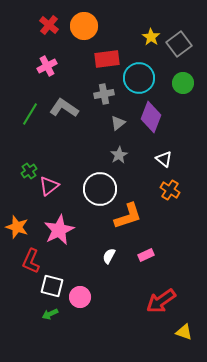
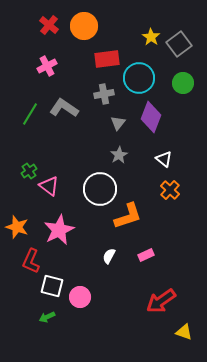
gray triangle: rotated 14 degrees counterclockwise
pink triangle: rotated 45 degrees counterclockwise
orange cross: rotated 12 degrees clockwise
green arrow: moved 3 px left, 3 px down
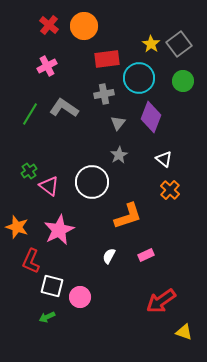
yellow star: moved 7 px down
green circle: moved 2 px up
white circle: moved 8 px left, 7 px up
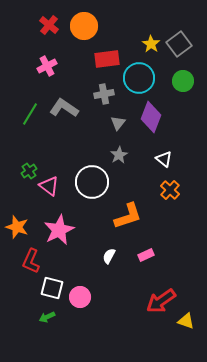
white square: moved 2 px down
yellow triangle: moved 2 px right, 11 px up
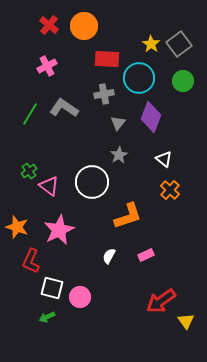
red rectangle: rotated 10 degrees clockwise
yellow triangle: rotated 36 degrees clockwise
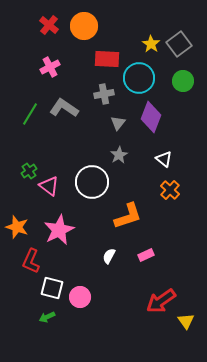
pink cross: moved 3 px right, 1 px down
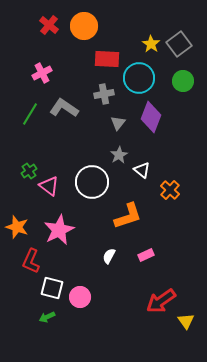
pink cross: moved 8 px left, 6 px down
white triangle: moved 22 px left, 11 px down
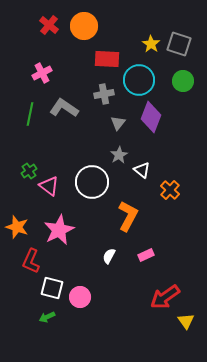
gray square: rotated 35 degrees counterclockwise
cyan circle: moved 2 px down
green line: rotated 20 degrees counterclockwise
orange L-shape: rotated 44 degrees counterclockwise
red arrow: moved 4 px right, 4 px up
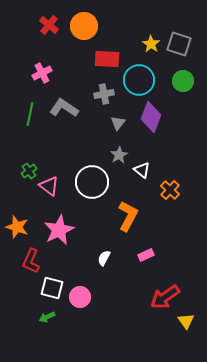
white semicircle: moved 5 px left, 2 px down
